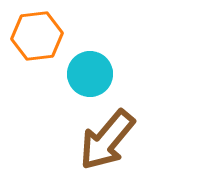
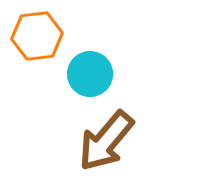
brown arrow: moved 1 px left, 1 px down
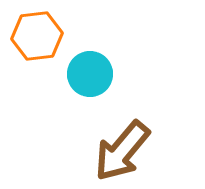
brown arrow: moved 16 px right, 10 px down
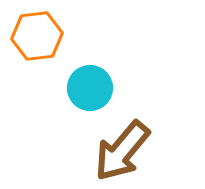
cyan circle: moved 14 px down
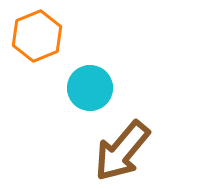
orange hexagon: rotated 15 degrees counterclockwise
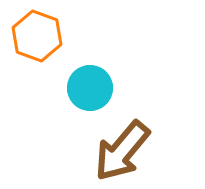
orange hexagon: rotated 18 degrees counterclockwise
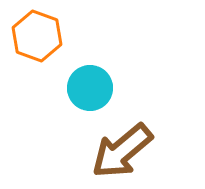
brown arrow: rotated 10 degrees clockwise
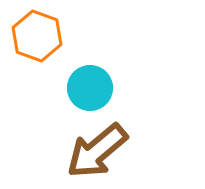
brown arrow: moved 25 px left
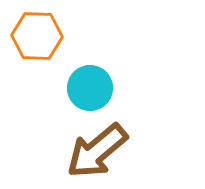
orange hexagon: rotated 18 degrees counterclockwise
